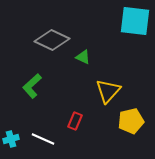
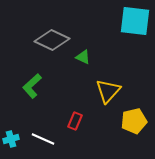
yellow pentagon: moved 3 px right
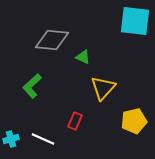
gray diamond: rotated 20 degrees counterclockwise
yellow triangle: moved 5 px left, 3 px up
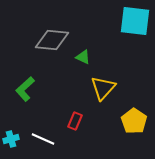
green L-shape: moved 7 px left, 3 px down
yellow pentagon: rotated 25 degrees counterclockwise
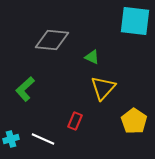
green triangle: moved 9 px right
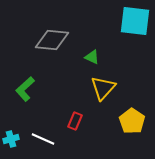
yellow pentagon: moved 2 px left
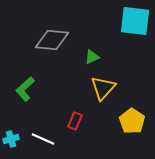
green triangle: rotated 49 degrees counterclockwise
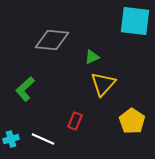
yellow triangle: moved 4 px up
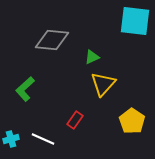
red rectangle: moved 1 px up; rotated 12 degrees clockwise
